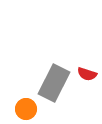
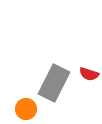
red semicircle: moved 2 px right
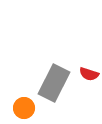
orange circle: moved 2 px left, 1 px up
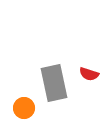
gray rectangle: rotated 39 degrees counterclockwise
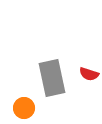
gray rectangle: moved 2 px left, 5 px up
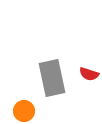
orange circle: moved 3 px down
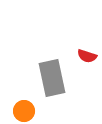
red semicircle: moved 2 px left, 18 px up
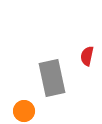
red semicircle: rotated 84 degrees clockwise
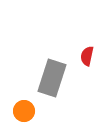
gray rectangle: rotated 30 degrees clockwise
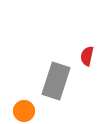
gray rectangle: moved 4 px right, 3 px down
